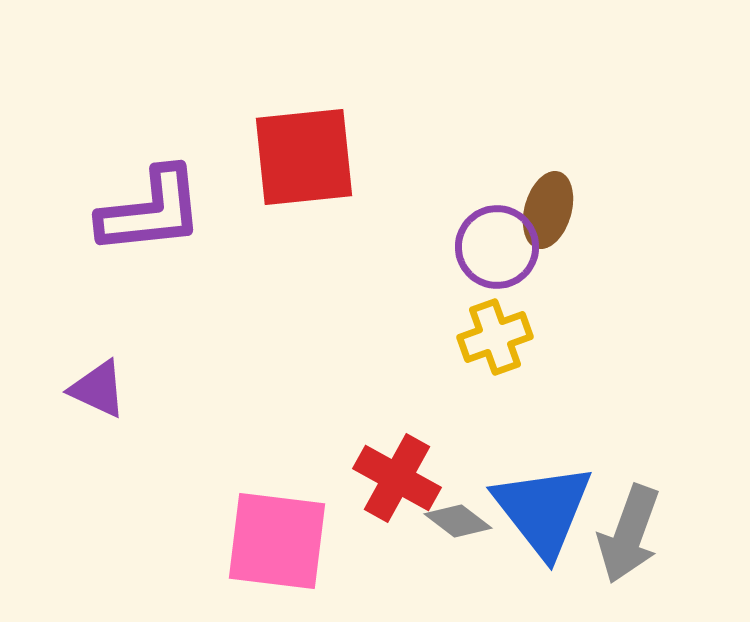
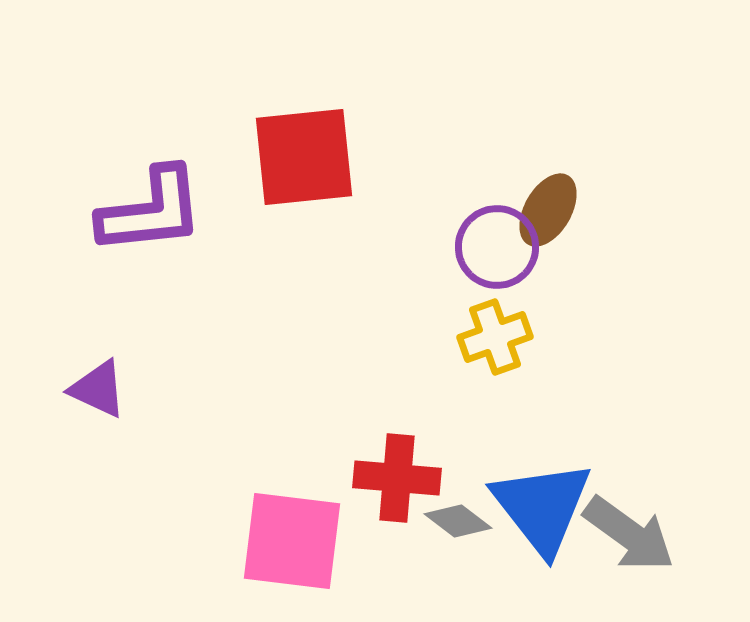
brown ellipse: rotated 14 degrees clockwise
red cross: rotated 24 degrees counterclockwise
blue triangle: moved 1 px left, 3 px up
gray arrow: rotated 74 degrees counterclockwise
pink square: moved 15 px right
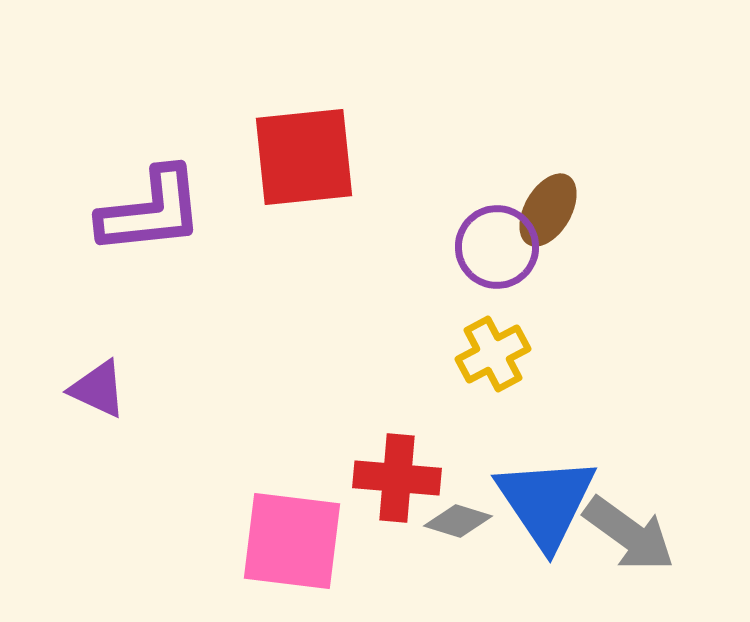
yellow cross: moved 2 px left, 17 px down; rotated 8 degrees counterclockwise
blue triangle: moved 4 px right, 5 px up; rotated 4 degrees clockwise
gray diamond: rotated 20 degrees counterclockwise
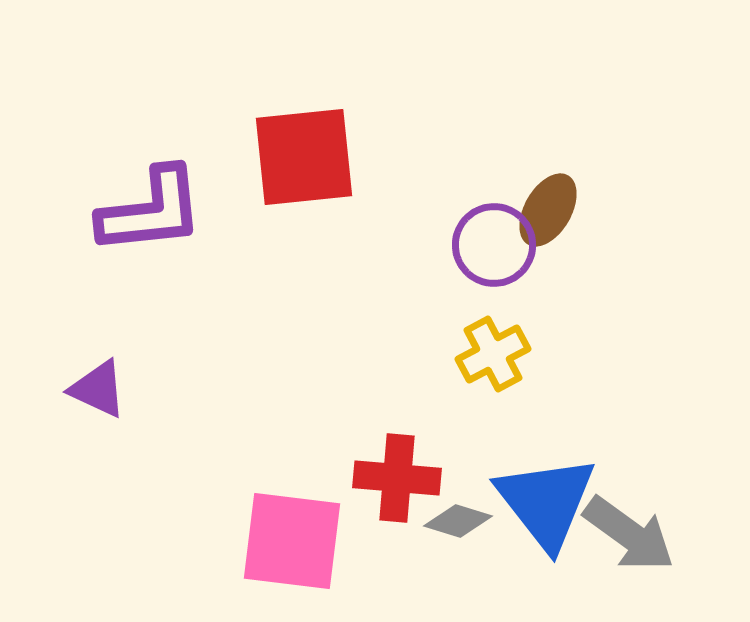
purple circle: moved 3 px left, 2 px up
blue triangle: rotated 4 degrees counterclockwise
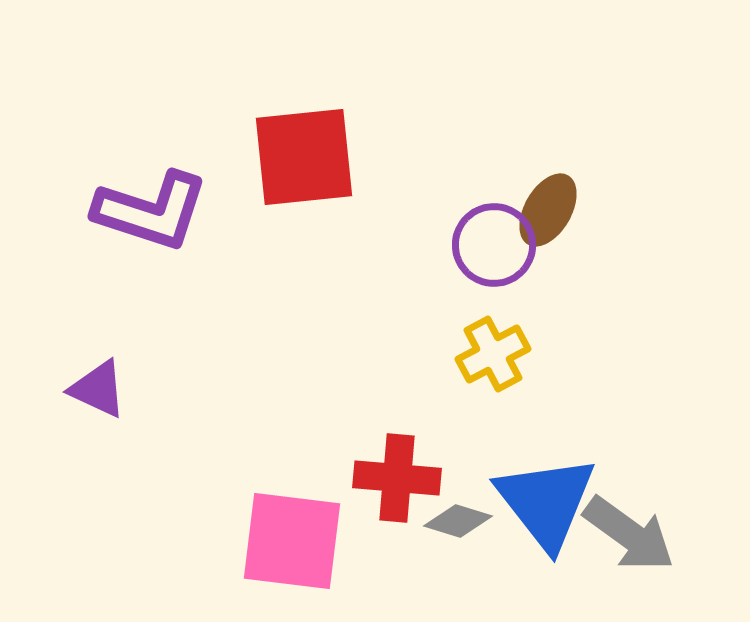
purple L-shape: rotated 24 degrees clockwise
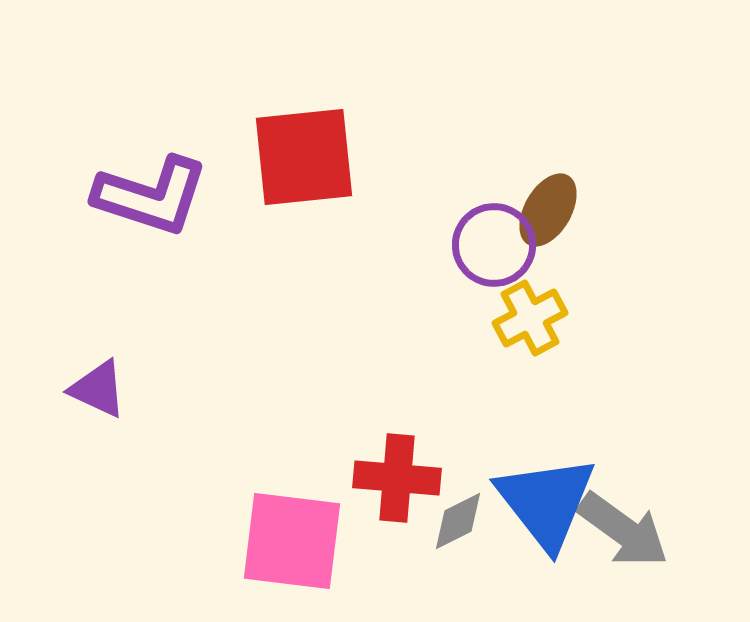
purple L-shape: moved 15 px up
yellow cross: moved 37 px right, 36 px up
gray diamond: rotated 44 degrees counterclockwise
gray arrow: moved 6 px left, 4 px up
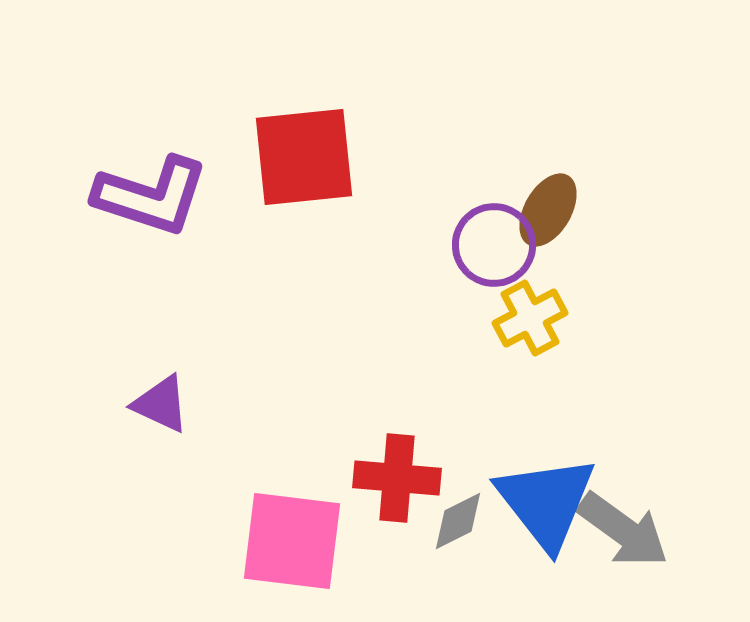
purple triangle: moved 63 px right, 15 px down
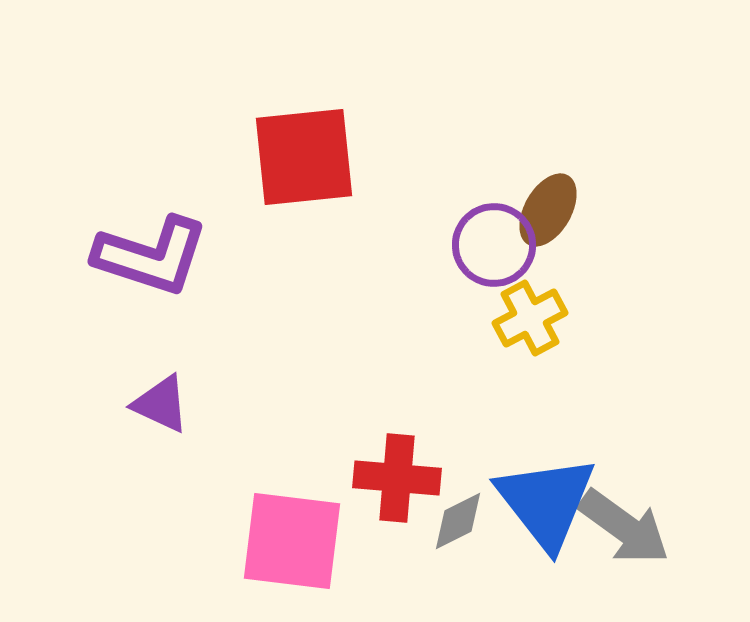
purple L-shape: moved 60 px down
gray arrow: moved 1 px right, 3 px up
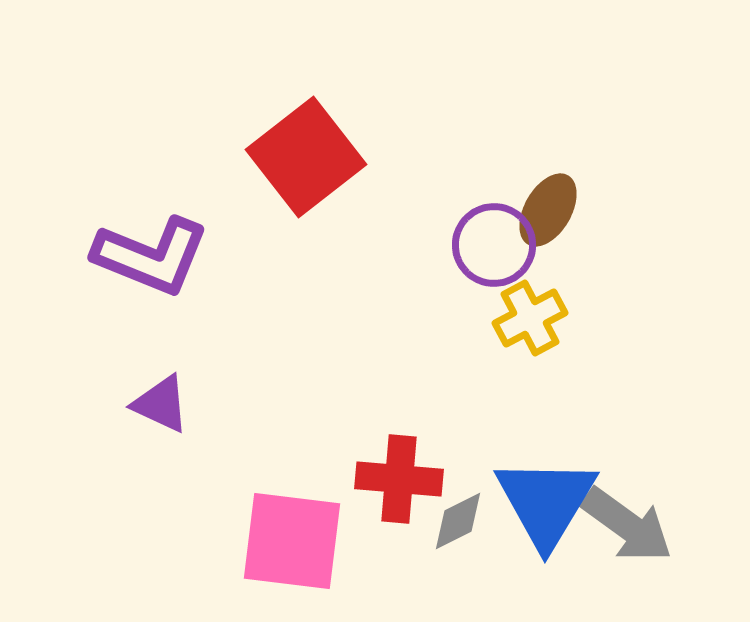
red square: moved 2 px right; rotated 32 degrees counterclockwise
purple L-shape: rotated 4 degrees clockwise
red cross: moved 2 px right, 1 px down
blue triangle: rotated 9 degrees clockwise
gray arrow: moved 3 px right, 2 px up
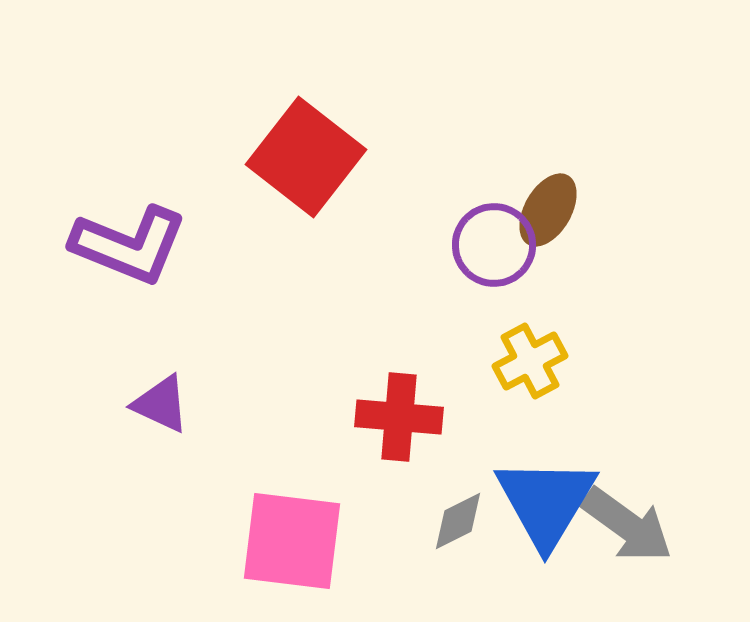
red square: rotated 14 degrees counterclockwise
purple L-shape: moved 22 px left, 11 px up
yellow cross: moved 43 px down
red cross: moved 62 px up
